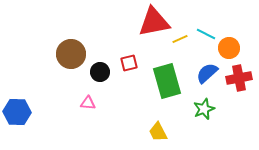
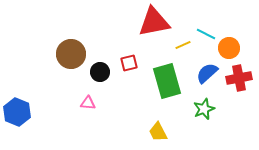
yellow line: moved 3 px right, 6 px down
blue hexagon: rotated 20 degrees clockwise
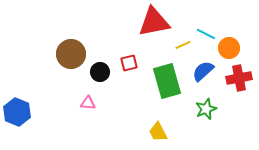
blue semicircle: moved 4 px left, 2 px up
green star: moved 2 px right
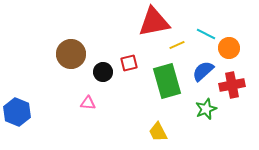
yellow line: moved 6 px left
black circle: moved 3 px right
red cross: moved 7 px left, 7 px down
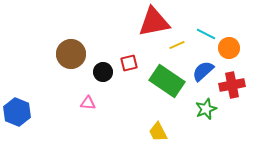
green rectangle: rotated 40 degrees counterclockwise
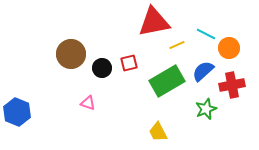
black circle: moved 1 px left, 4 px up
green rectangle: rotated 64 degrees counterclockwise
pink triangle: rotated 14 degrees clockwise
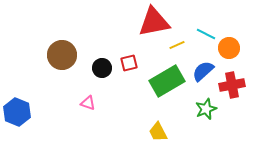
brown circle: moved 9 px left, 1 px down
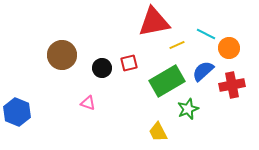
green star: moved 18 px left
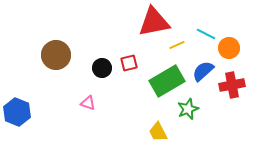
brown circle: moved 6 px left
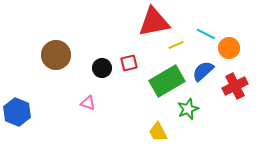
yellow line: moved 1 px left
red cross: moved 3 px right, 1 px down; rotated 15 degrees counterclockwise
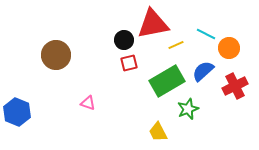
red triangle: moved 1 px left, 2 px down
black circle: moved 22 px right, 28 px up
